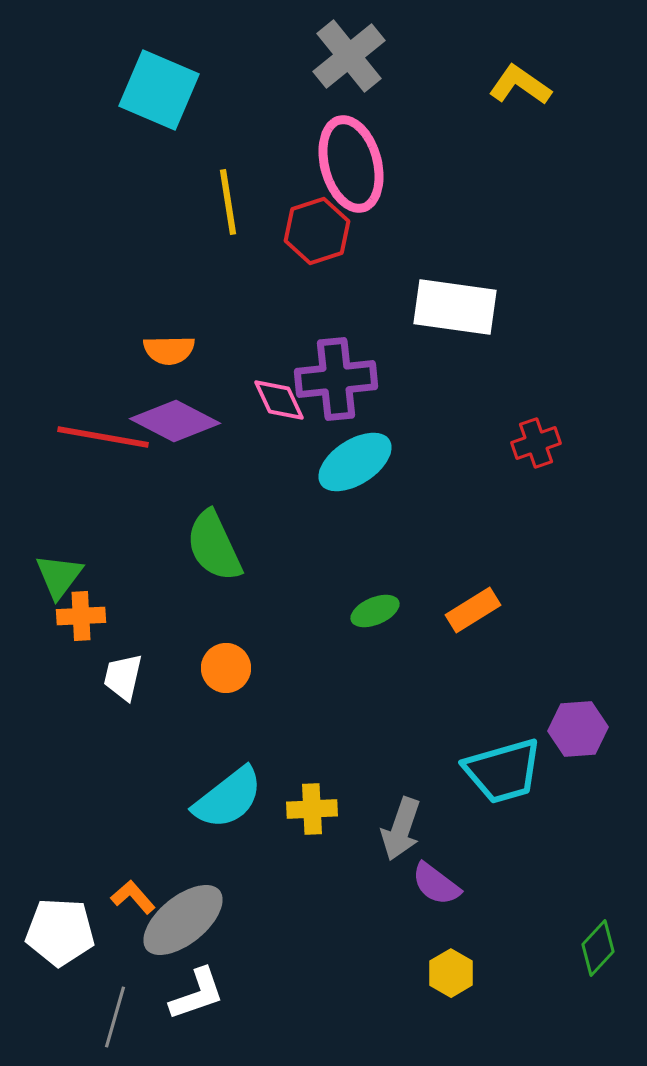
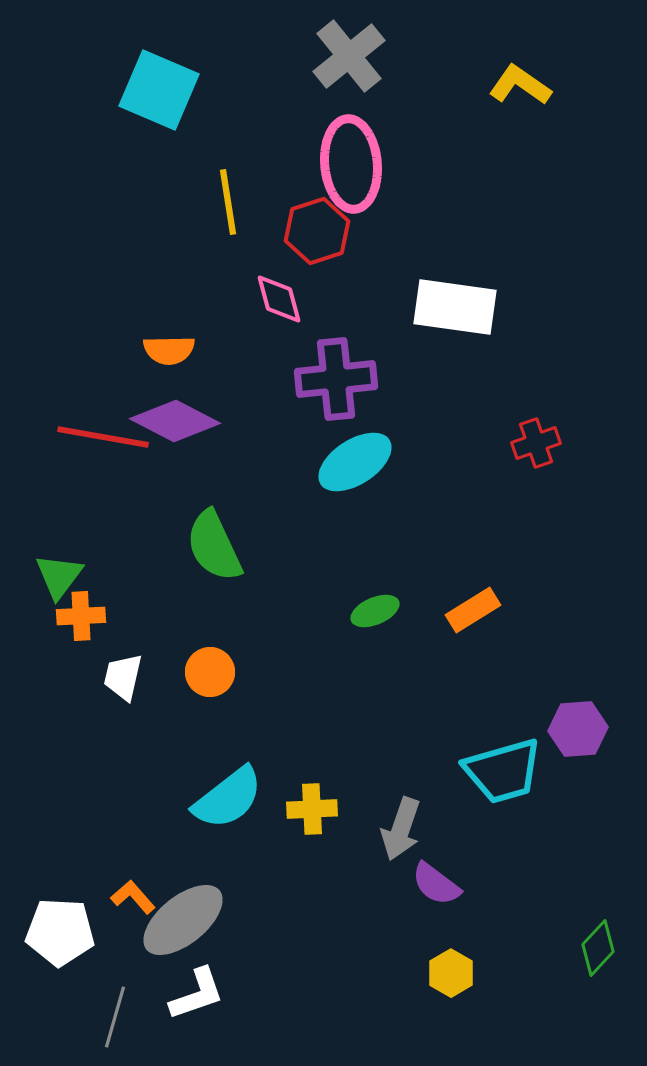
pink ellipse: rotated 10 degrees clockwise
pink diamond: moved 101 px up; rotated 10 degrees clockwise
orange circle: moved 16 px left, 4 px down
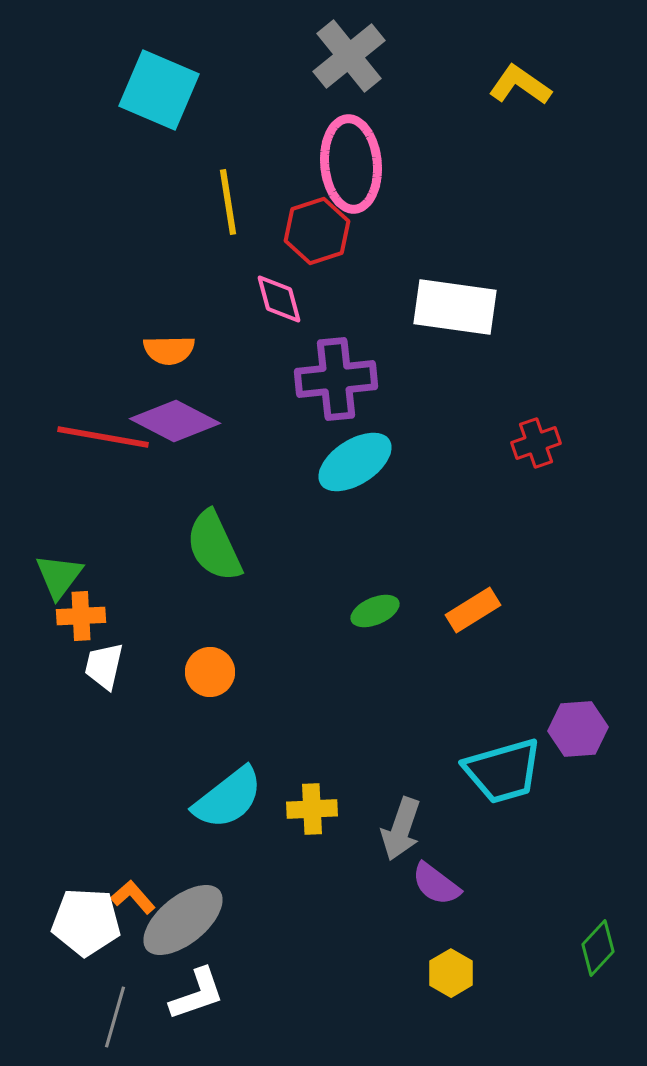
white trapezoid: moved 19 px left, 11 px up
white pentagon: moved 26 px right, 10 px up
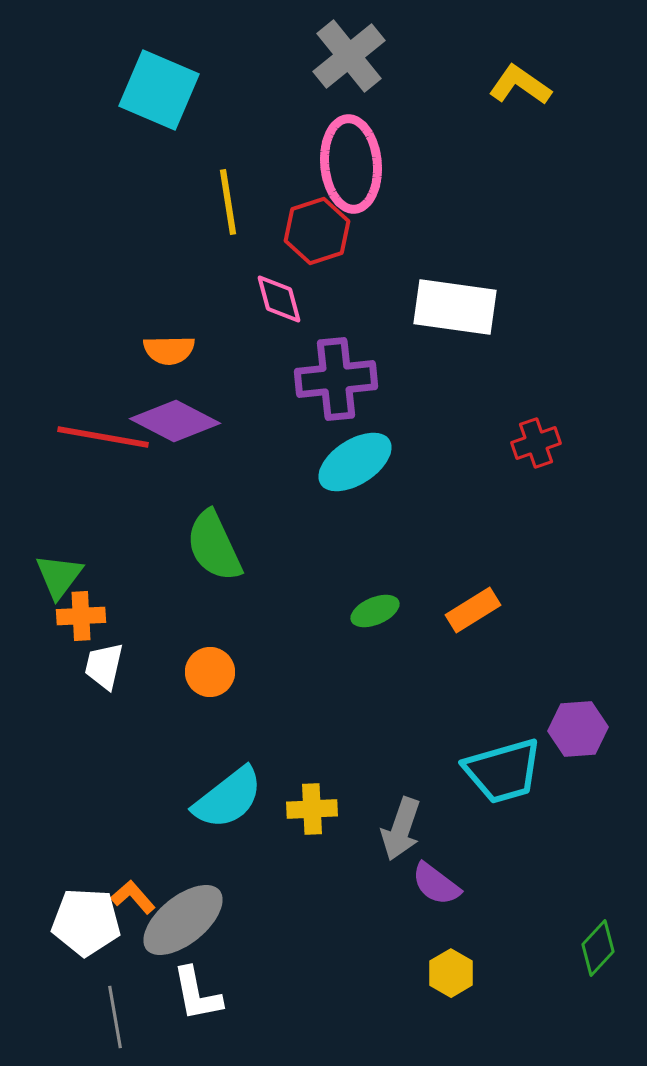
white L-shape: rotated 98 degrees clockwise
gray line: rotated 26 degrees counterclockwise
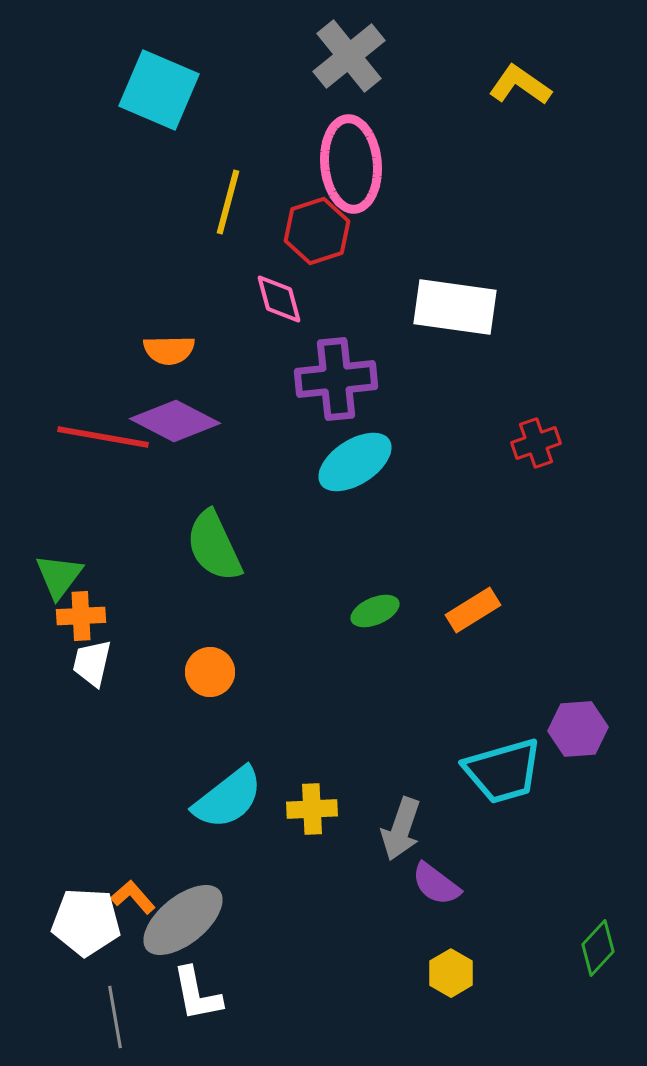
yellow line: rotated 24 degrees clockwise
white trapezoid: moved 12 px left, 3 px up
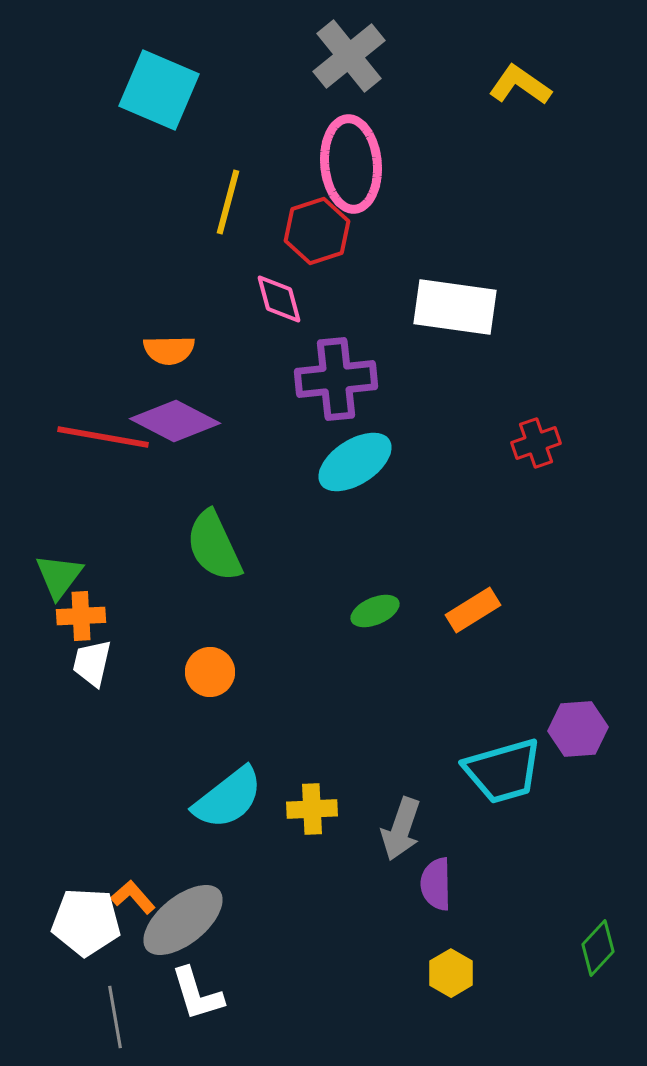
purple semicircle: rotated 52 degrees clockwise
white L-shape: rotated 6 degrees counterclockwise
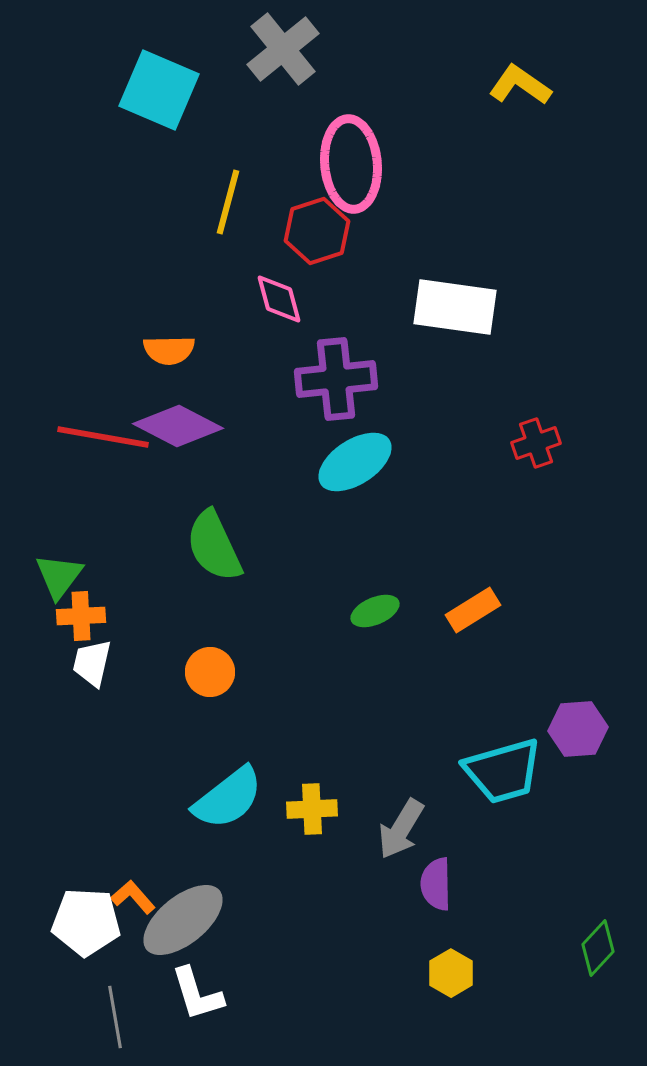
gray cross: moved 66 px left, 7 px up
purple diamond: moved 3 px right, 5 px down
gray arrow: rotated 12 degrees clockwise
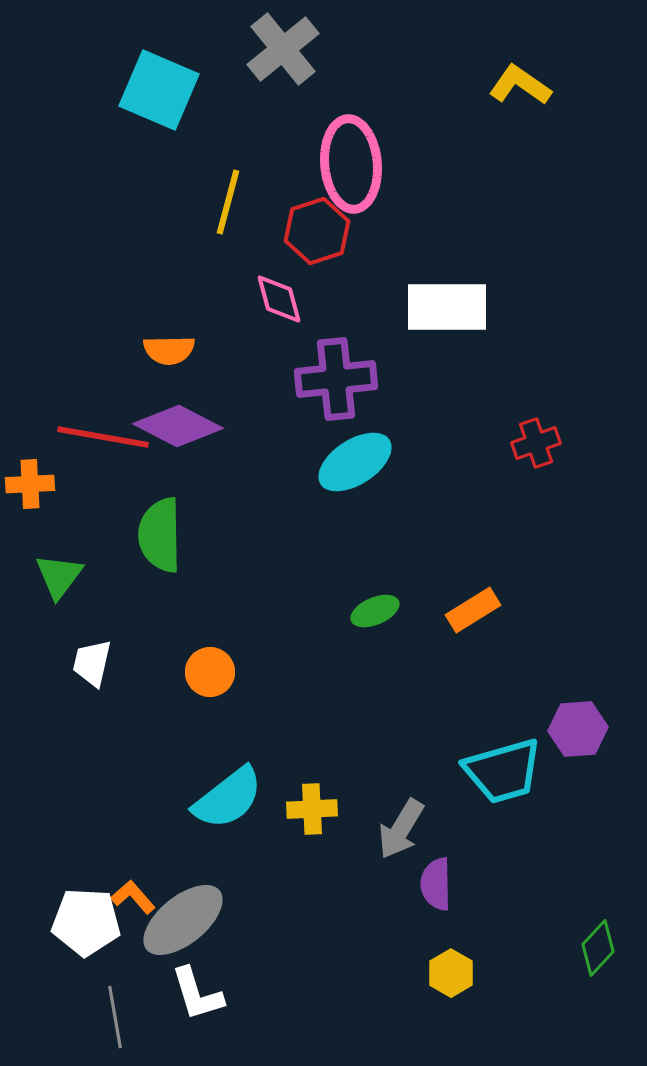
white rectangle: moved 8 px left; rotated 8 degrees counterclockwise
green semicircle: moved 54 px left, 11 px up; rotated 24 degrees clockwise
orange cross: moved 51 px left, 132 px up
